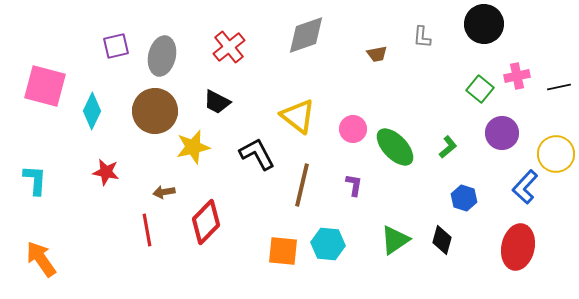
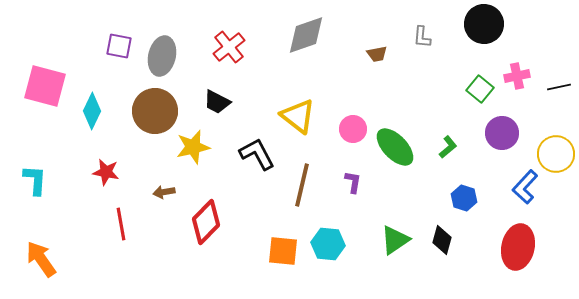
purple square: moved 3 px right; rotated 24 degrees clockwise
purple L-shape: moved 1 px left, 3 px up
red line: moved 26 px left, 6 px up
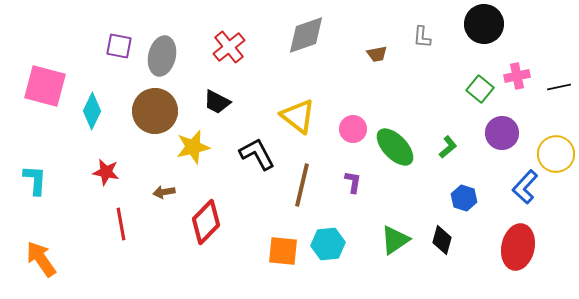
cyan hexagon: rotated 12 degrees counterclockwise
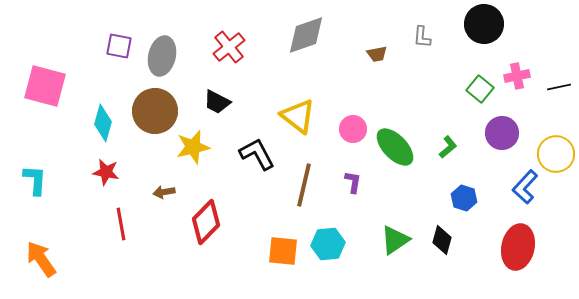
cyan diamond: moved 11 px right, 12 px down; rotated 9 degrees counterclockwise
brown line: moved 2 px right
